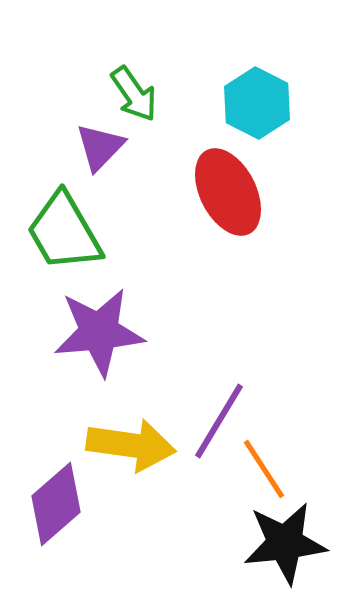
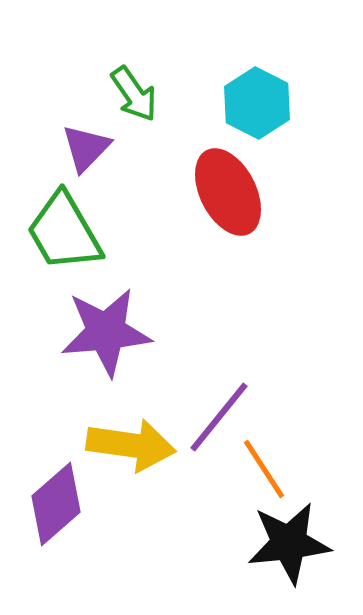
purple triangle: moved 14 px left, 1 px down
purple star: moved 7 px right
purple line: moved 4 px up; rotated 8 degrees clockwise
black star: moved 4 px right
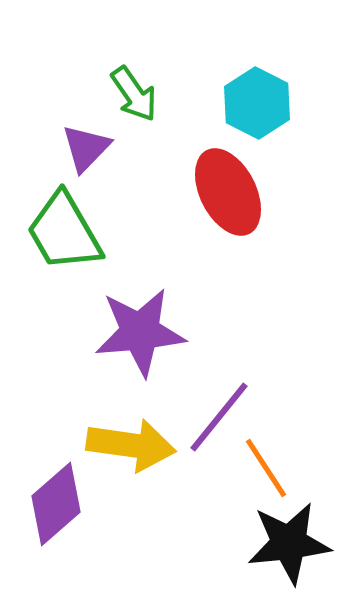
purple star: moved 34 px right
orange line: moved 2 px right, 1 px up
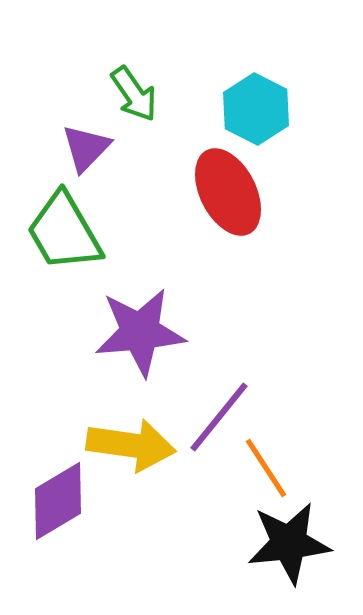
cyan hexagon: moved 1 px left, 6 px down
purple diamond: moved 2 px right, 3 px up; rotated 10 degrees clockwise
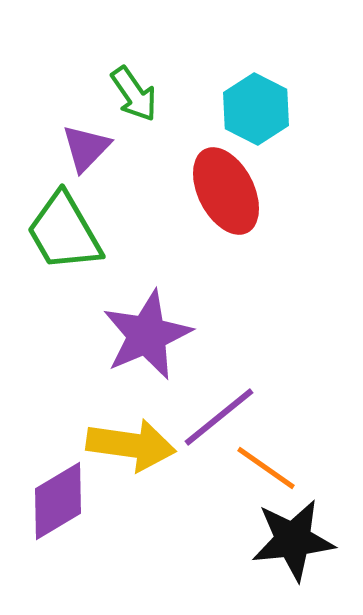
red ellipse: moved 2 px left, 1 px up
purple star: moved 7 px right, 3 px down; rotated 18 degrees counterclockwise
purple line: rotated 12 degrees clockwise
orange line: rotated 22 degrees counterclockwise
black star: moved 4 px right, 3 px up
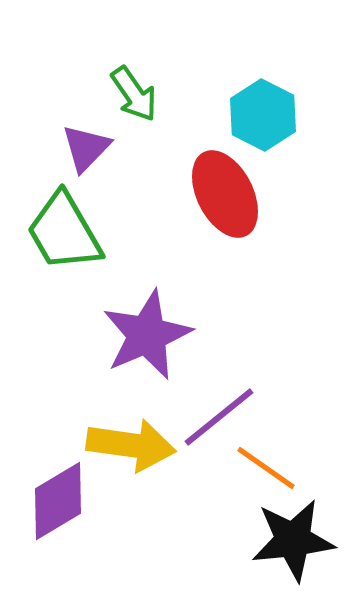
cyan hexagon: moved 7 px right, 6 px down
red ellipse: moved 1 px left, 3 px down
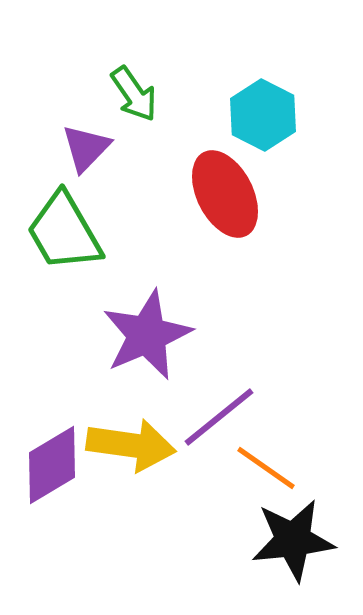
purple diamond: moved 6 px left, 36 px up
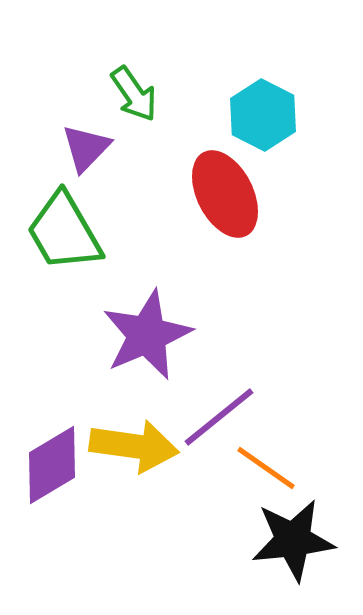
yellow arrow: moved 3 px right, 1 px down
